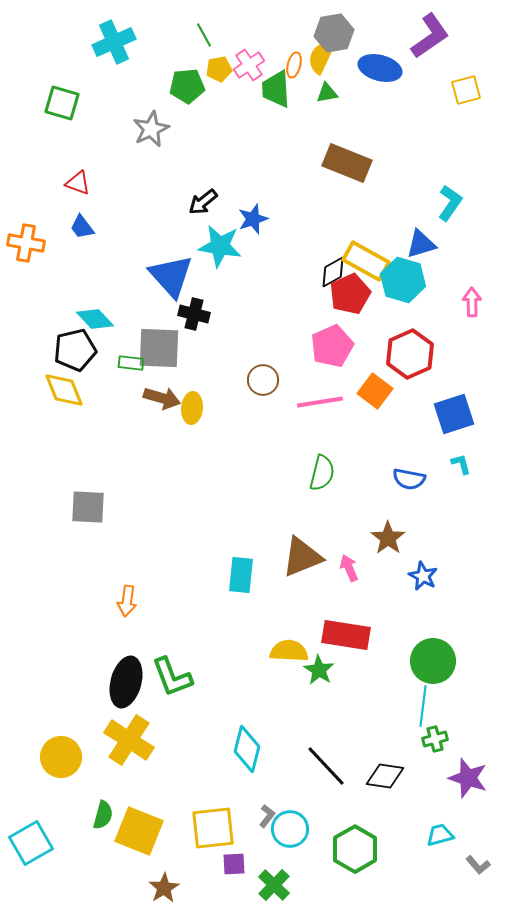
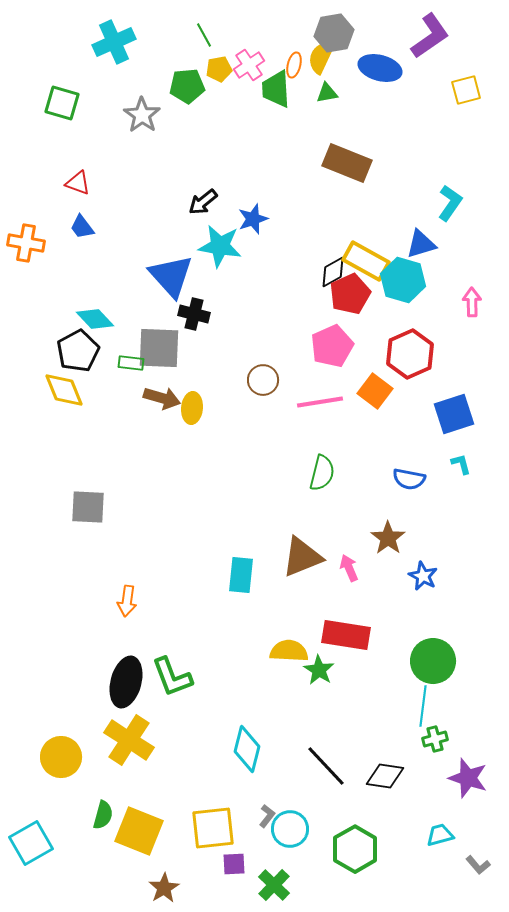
gray star at (151, 129): moved 9 px left, 14 px up; rotated 12 degrees counterclockwise
black pentagon at (75, 350): moved 3 px right, 1 px down; rotated 15 degrees counterclockwise
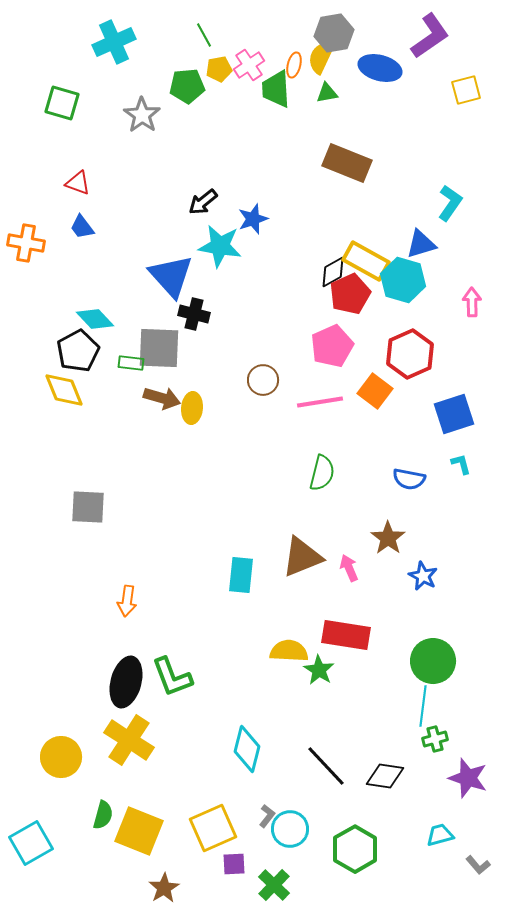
yellow square at (213, 828): rotated 18 degrees counterclockwise
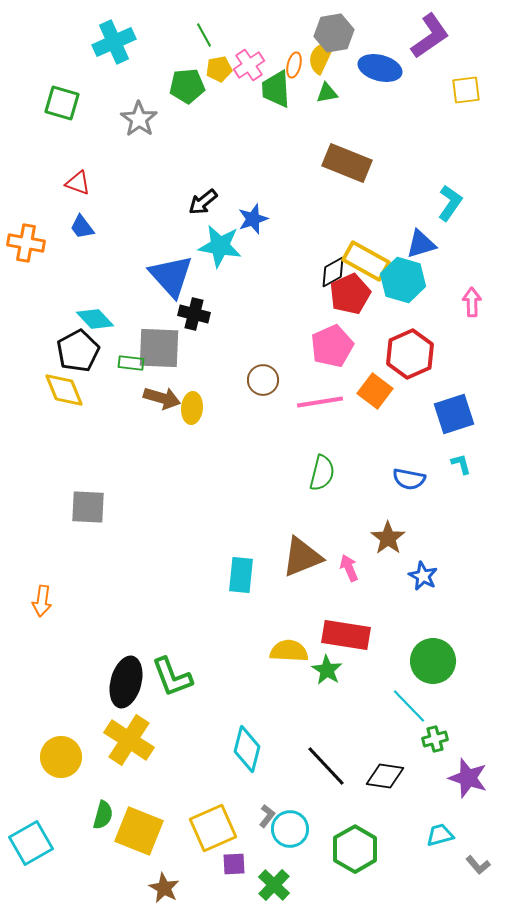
yellow square at (466, 90): rotated 8 degrees clockwise
gray star at (142, 115): moved 3 px left, 4 px down
orange arrow at (127, 601): moved 85 px left
green star at (319, 670): moved 8 px right
cyan line at (423, 706): moved 14 px left; rotated 51 degrees counterclockwise
brown star at (164, 888): rotated 12 degrees counterclockwise
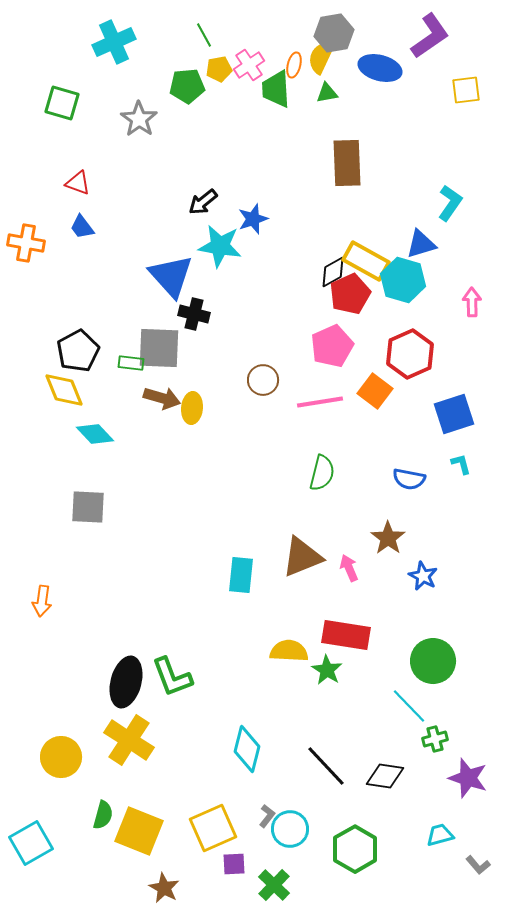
brown rectangle at (347, 163): rotated 66 degrees clockwise
cyan diamond at (95, 319): moved 115 px down
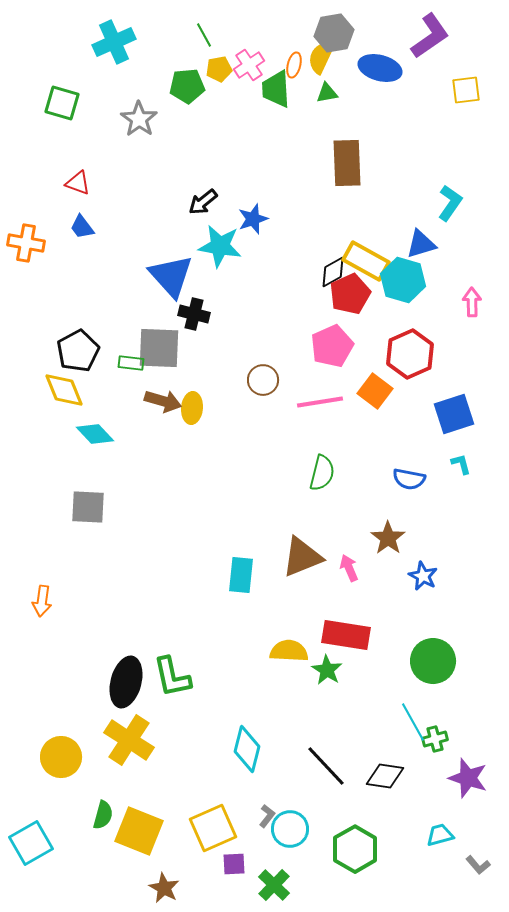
brown arrow at (162, 398): moved 1 px right, 3 px down
green L-shape at (172, 677): rotated 9 degrees clockwise
cyan line at (409, 706): moved 4 px right, 16 px down; rotated 15 degrees clockwise
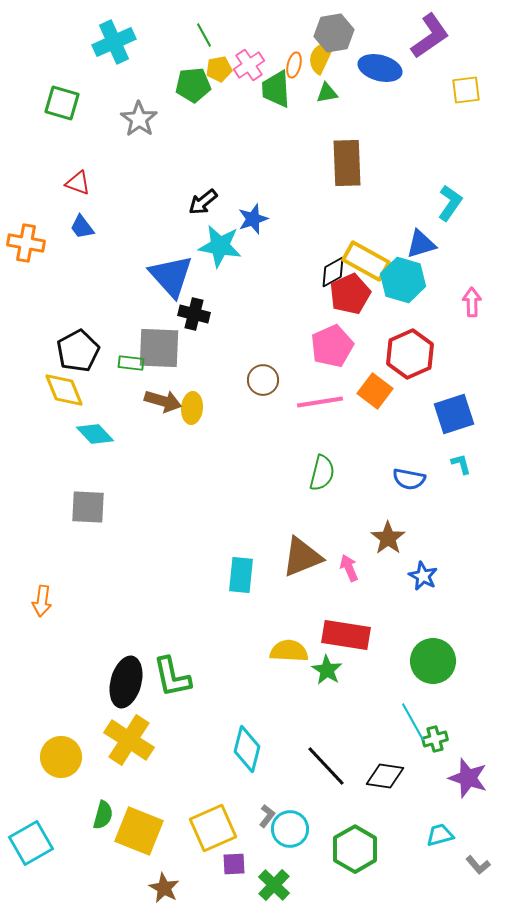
green pentagon at (187, 86): moved 6 px right, 1 px up
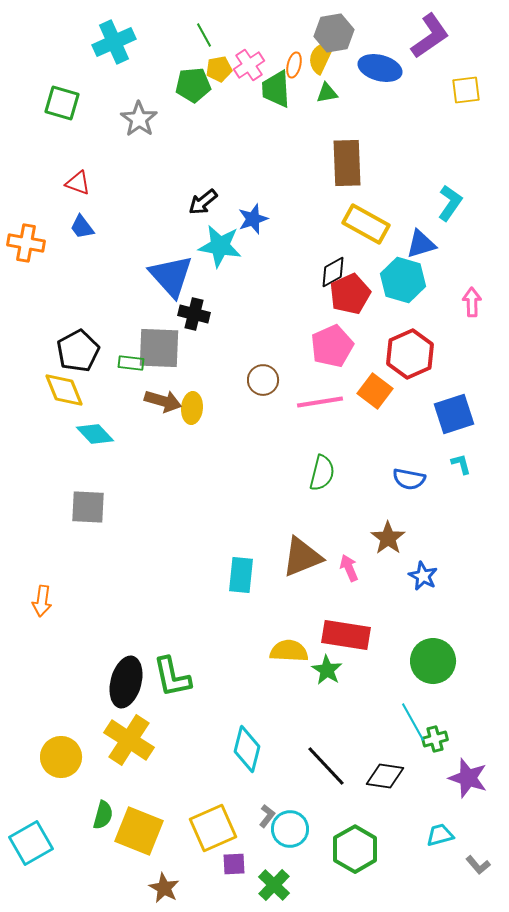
yellow rectangle at (366, 261): moved 37 px up
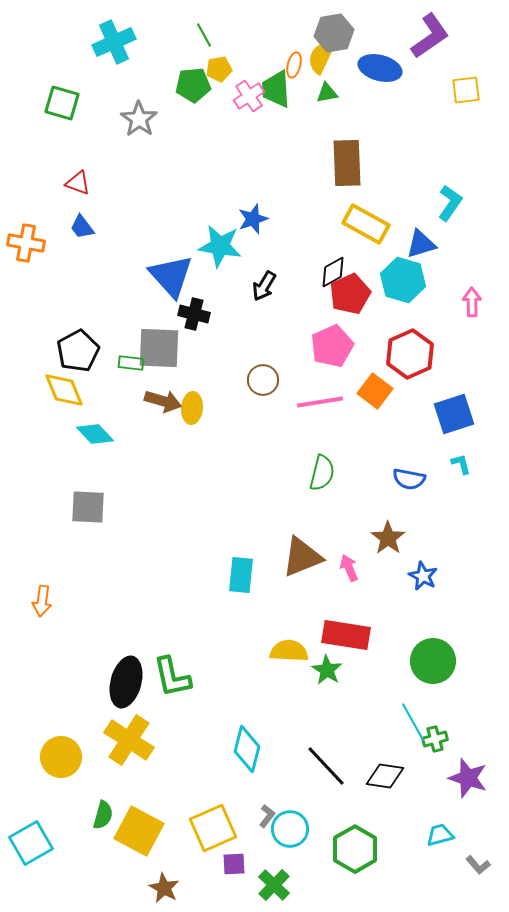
pink cross at (249, 65): moved 31 px down
black arrow at (203, 202): moved 61 px right, 84 px down; rotated 20 degrees counterclockwise
yellow square at (139, 831): rotated 6 degrees clockwise
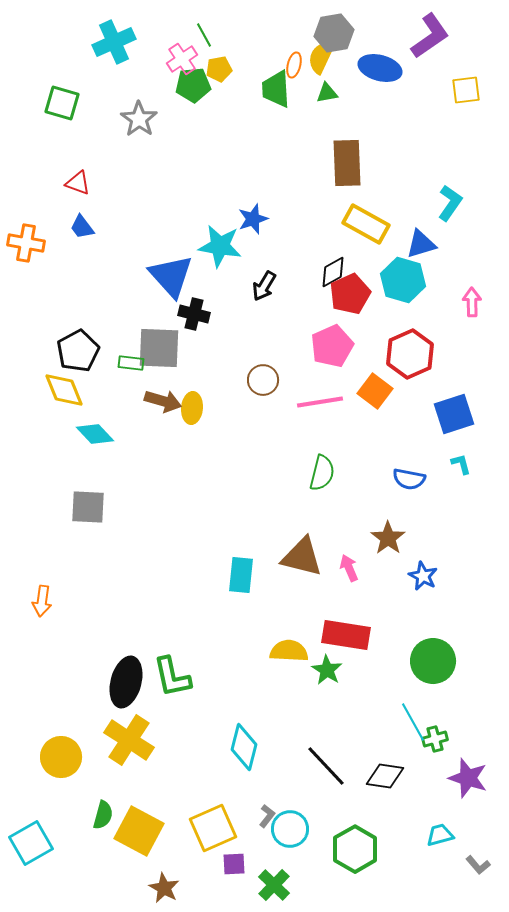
pink cross at (249, 96): moved 67 px left, 37 px up
brown triangle at (302, 557): rotated 36 degrees clockwise
cyan diamond at (247, 749): moved 3 px left, 2 px up
